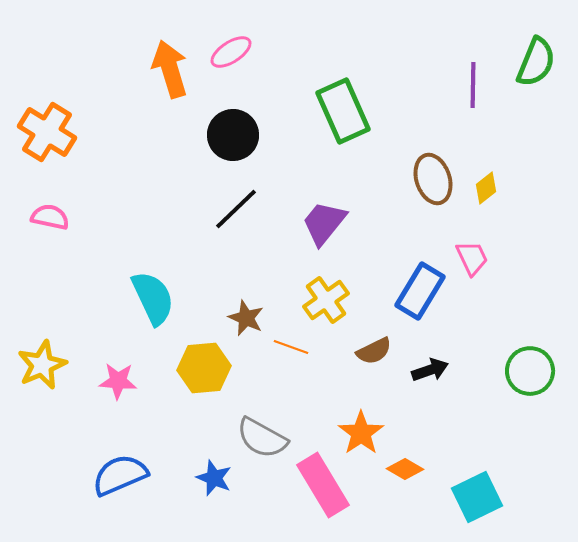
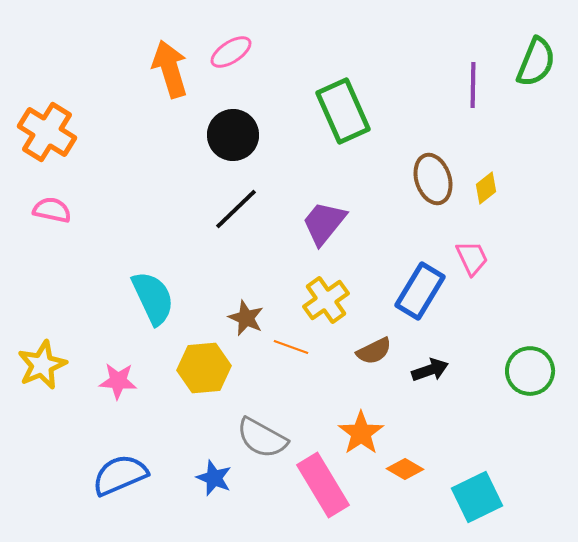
pink semicircle: moved 2 px right, 7 px up
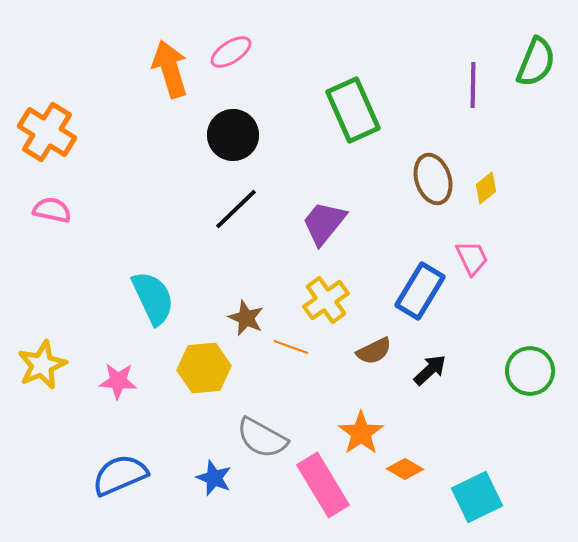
green rectangle: moved 10 px right, 1 px up
black arrow: rotated 24 degrees counterclockwise
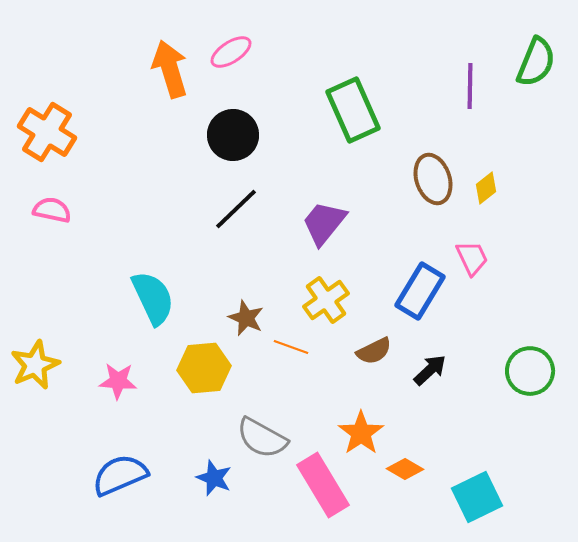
purple line: moved 3 px left, 1 px down
yellow star: moved 7 px left
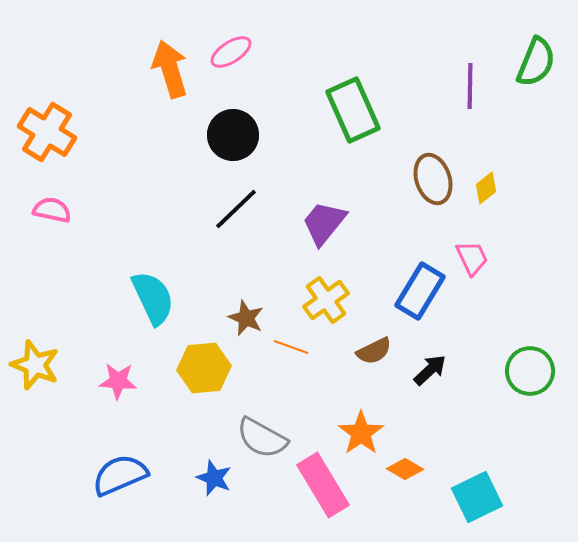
yellow star: rotated 27 degrees counterclockwise
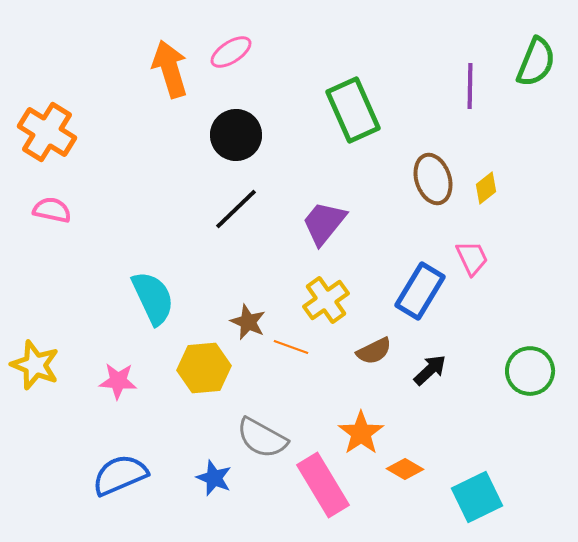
black circle: moved 3 px right
brown star: moved 2 px right, 4 px down
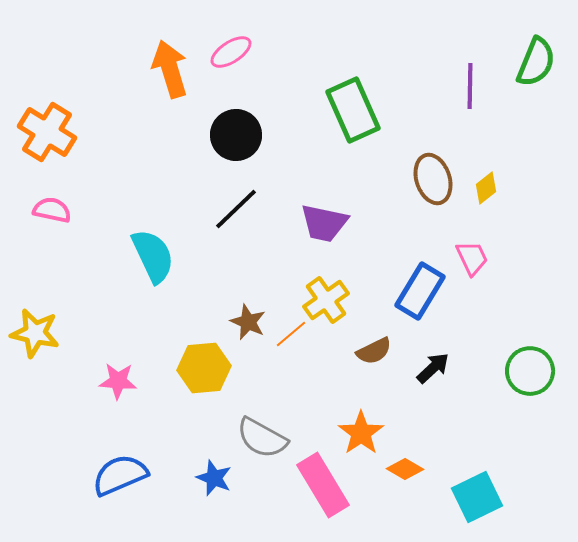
purple trapezoid: rotated 117 degrees counterclockwise
cyan semicircle: moved 42 px up
orange line: moved 13 px up; rotated 60 degrees counterclockwise
yellow star: moved 32 px up; rotated 9 degrees counterclockwise
black arrow: moved 3 px right, 2 px up
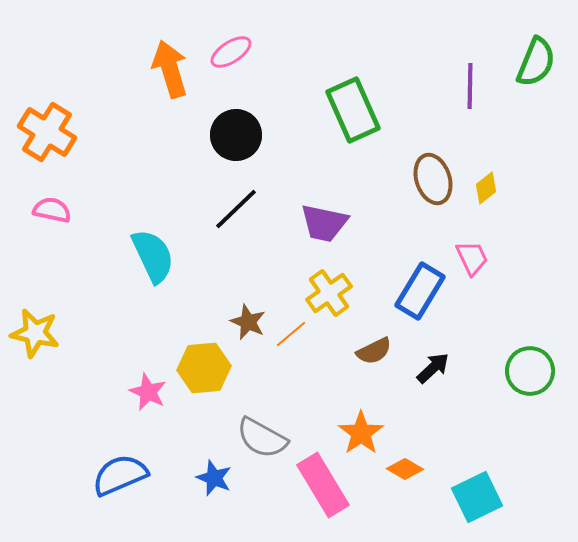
yellow cross: moved 3 px right, 7 px up
pink star: moved 30 px right, 11 px down; rotated 21 degrees clockwise
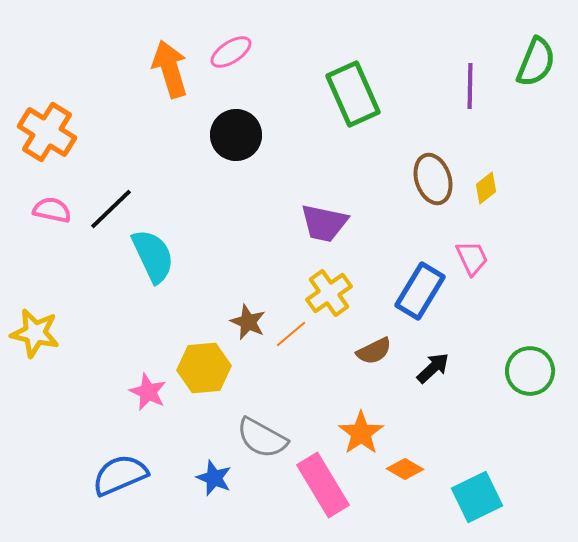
green rectangle: moved 16 px up
black line: moved 125 px left
